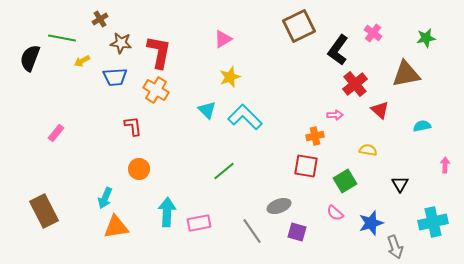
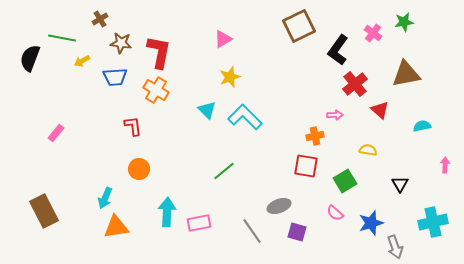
green star at (426, 38): moved 22 px left, 16 px up
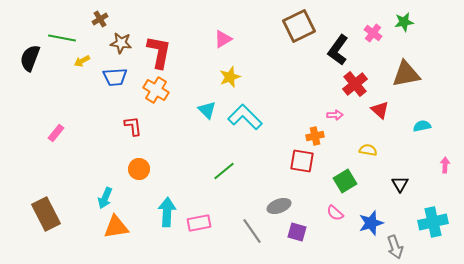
red square at (306, 166): moved 4 px left, 5 px up
brown rectangle at (44, 211): moved 2 px right, 3 px down
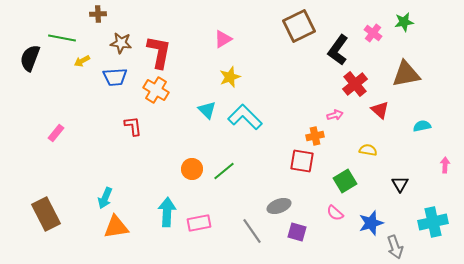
brown cross at (100, 19): moved 2 px left, 5 px up; rotated 28 degrees clockwise
pink arrow at (335, 115): rotated 14 degrees counterclockwise
orange circle at (139, 169): moved 53 px right
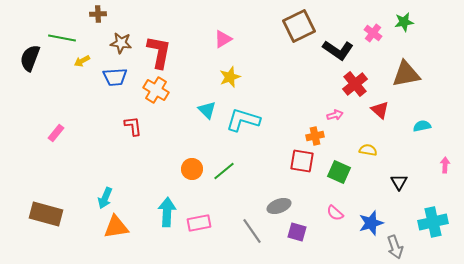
black L-shape at (338, 50): rotated 92 degrees counterclockwise
cyan L-shape at (245, 117): moved 2 px left, 3 px down; rotated 28 degrees counterclockwise
green square at (345, 181): moved 6 px left, 9 px up; rotated 35 degrees counterclockwise
black triangle at (400, 184): moved 1 px left, 2 px up
brown rectangle at (46, 214): rotated 48 degrees counterclockwise
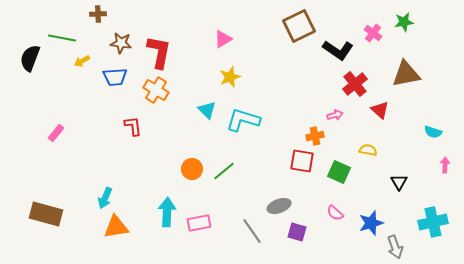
cyan semicircle at (422, 126): moved 11 px right, 6 px down; rotated 150 degrees counterclockwise
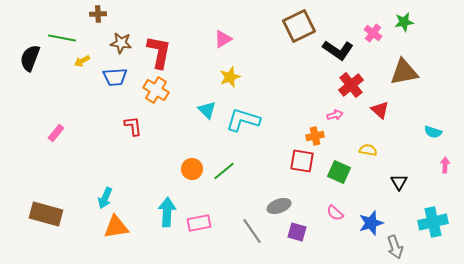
brown triangle at (406, 74): moved 2 px left, 2 px up
red cross at (355, 84): moved 4 px left, 1 px down
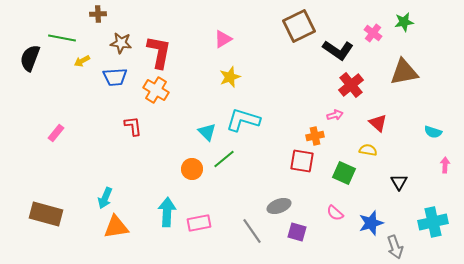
cyan triangle at (207, 110): moved 22 px down
red triangle at (380, 110): moved 2 px left, 13 px down
green line at (224, 171): moved 12 px up
green square at (339, 172): moved 5 px right, 1 px down
